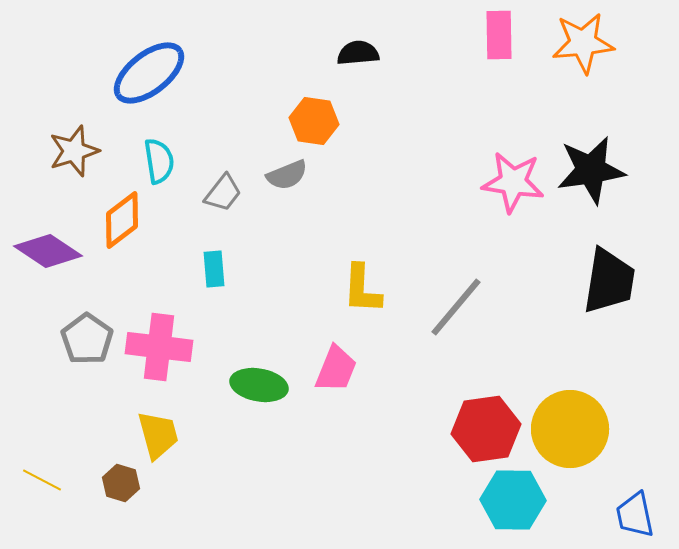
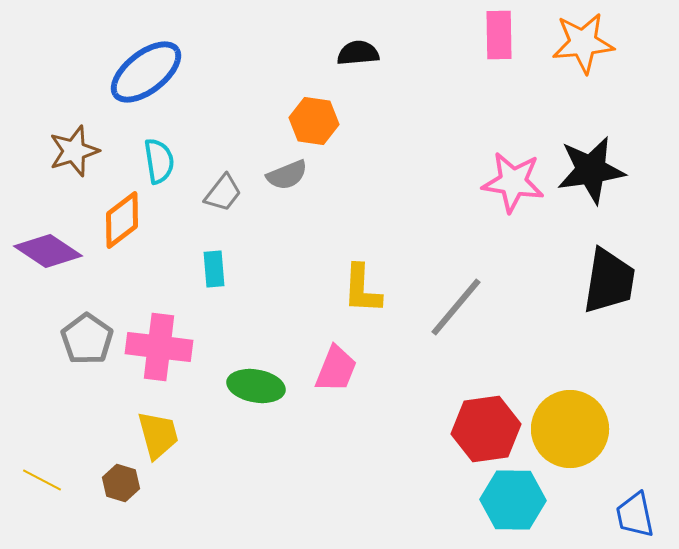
blue ellipse: moved 3 px left, 1 px up
green ellipse: moved 3 px left, 1 px down
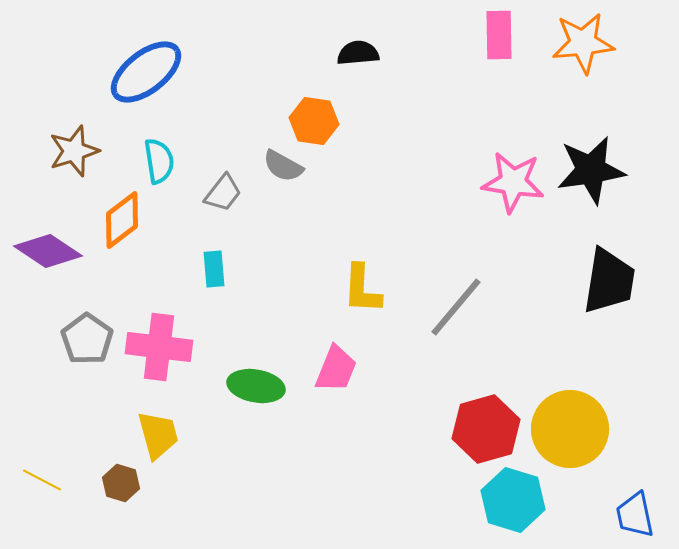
gray semicircle: moved 4 px left, 9 px up; rotated 51 degrees clockwise
red hexagon: rotated 8 degrees counterclockwise
cyan hexagon: rotated 16 degrees clockwise
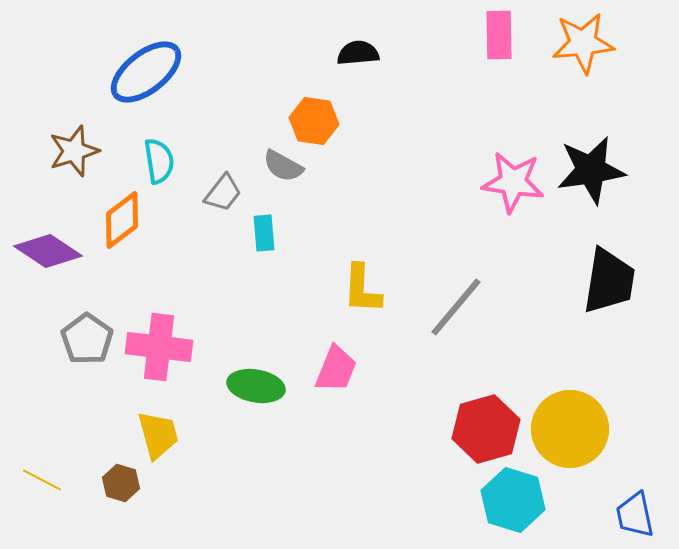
cyan rectangle: moved 50 px right, 36 px up
